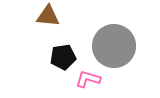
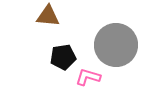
gray circle: moved 2 px right, 1 px up
pink L-shape: moved 2 px up
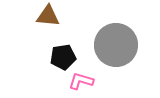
pink L-shape: moved 7 px left, 4 px down
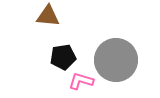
gray circle: moved 15 px down
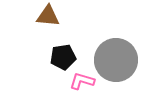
pink L-shape: moved 1 px right
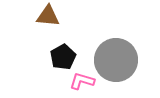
black pentagon: rotated 20 degrees counterclockwise
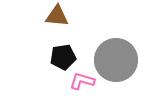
brown triangle: moved 9 px right
black pentagon: rotated 20 degrees clockwise
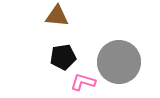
gray circle: moved 3 px right, 2 px down
pink L-shape: moved 1 px right, 1 px down
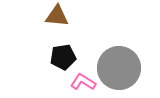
gray circle: moved 6 px down
pink L-shape: rotated 15 degrees clockwise
